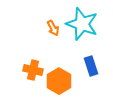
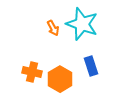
orange cross: moved 1 px left, 2 px down
orange hexagon: moved 1 px right, 2 px up
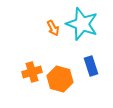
orange cross: rotated 30 degrees counterclockwise
orange hexagon: rotated 15 degrees counterclockwise
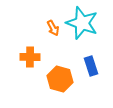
cyan star: moved 1 px up
orange cross: moved 2 px left, 15 px up; rotated 18 degrees clockwise
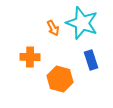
blue rectangle: moved 6 px up
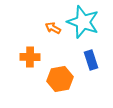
cyan star: moved 1 px right, 1 px up
orange arrow: rotated 147 degrees clockwise
orange hexagon: rotated 25 degrees counterclockwise
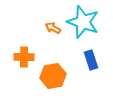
orange cross: moved 6 px left
orange hexagon: moved 7 px left, 3 px up
